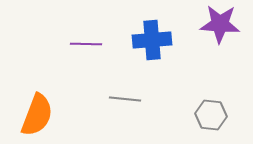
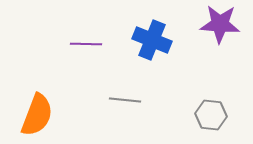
blue cross: rotated 27 degrees clockwise
gray line: moved 1 px down
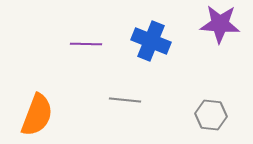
blue cross: moved 1 px left, 1 px down
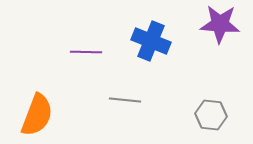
purple line: moved 8 px down
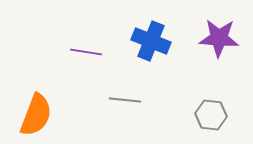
purple star: moved 1 px left, 14 px down
purple line: rotated 8 degrees clockwise
orange semicircle: moved 1 px left
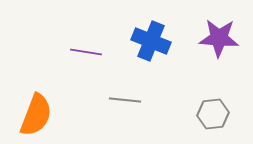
gray hexagon: moved 2 px right, 1 px up; rotated 12 degrees counterclockwise
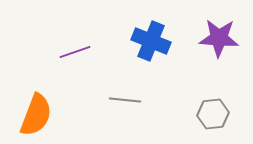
purple line: moved 11 px left; rotated 28 degrees counterclockwise
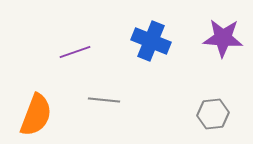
purple star: moved 4 px right
gray line: moved 21 px left
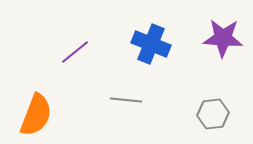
blue cross: moved 3 px down
purple line: rotated 20 degrees counterclockwise
gray line: moved 22 px right
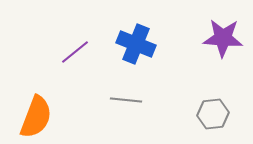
blue cross: moved 15 px left
orange semicircle: moved 2 px down
